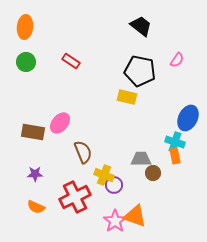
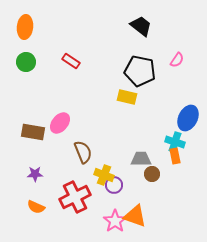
brown circle: moved 1 px left, 1 px down
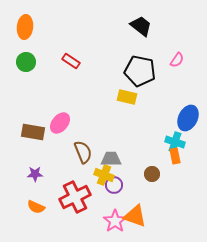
gray trapezoid: moved 30 px left
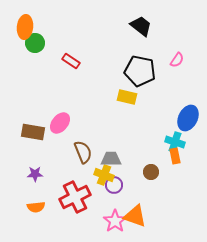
green circle: moved 9 px right, 19 px up
brown circle: moved 1 px left, 2 px up
orange semicircle: rotated 30 degrees counterclockwise
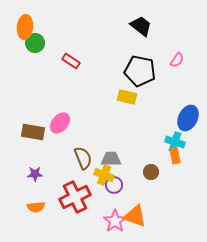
brown semicircle: moved 6 px down
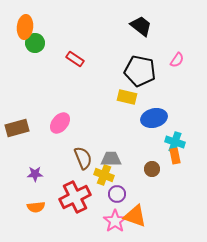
red rectangle: moved 4 px right, 2 px up
blue ellipse: moved 34 px left; rotated 50 degrees clockwise
brown rectangle: moved 16 px left, 4 px up; rotated 25 degrees counterclockwise
brown circle: moved 1 px right, 3 px up
purple circle: moved 3 px right, 9 px down
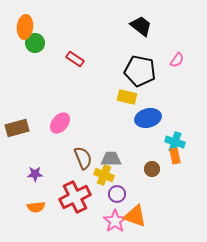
blue ellipse: moved 6 px left
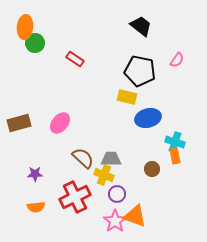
brown rectangle: moved 2 px right, 5 px up
brown semicircle: rotated 25 degrees counterclockwise
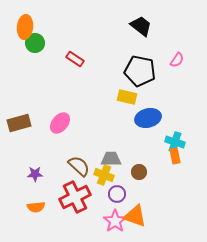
brown semicircle: moved 4 px left, 8 px down
brown circle: moved 13 px left, 3 px down
